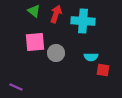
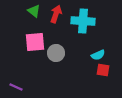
cyan semicircle: moved 7 px right, 2 px up; rotated 24 degrees counterclockwise
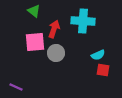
red arrow: moved 2 px left, 15 px down
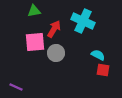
green triangle: rotated 48 degrees counterclockwise
cyan cross: rotated 20 degrees clockwise
red arrow: rotated 12 degrees clockwise
cyan semicircle: rotated 128 degrees counterclockwise
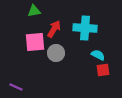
cyan cross: moved 2 px right, 7 px down; rotated 20 degrees counterclockwise
red square: rotated 16 degrees counterclockwise
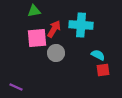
cyan cross: moved 4 px left, 3 px up
pink square: moved 2 px right, 4 px up
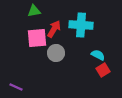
red square: rotated 24 degrees counterclockwise
